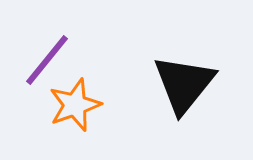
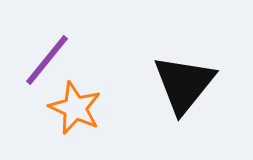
orange star: moved 3 px down; rotated 28 degrees counterclockwise
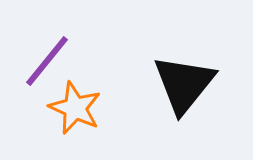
purple line: moved 1 px down
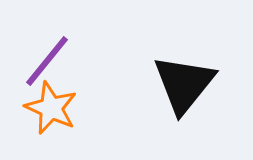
orange star: moved 24 px left
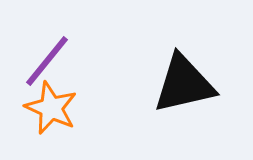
black triangle: rotated 38 degrees clockwise
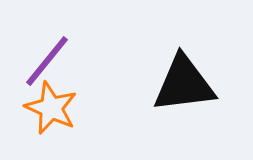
black triangle: rotated 6 degrees clockwise
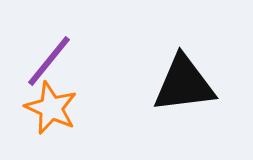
purple line: moved 2 px right
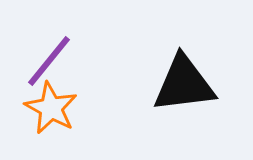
orange star: rotated 4 degrees clockwise
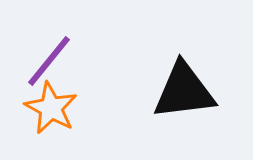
black triangle: moved 7 px down
